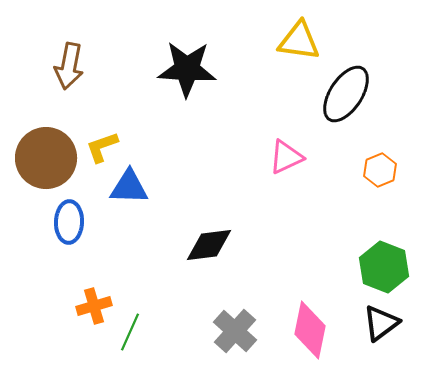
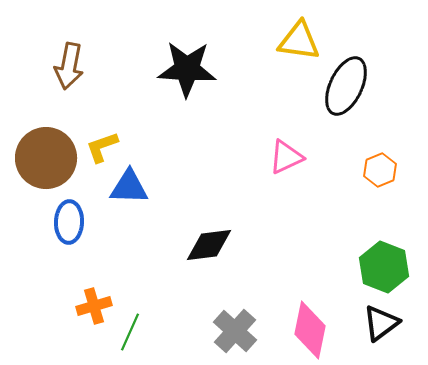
black ellipse: moved 8 px up; rotated 8 degrees counterclockwise
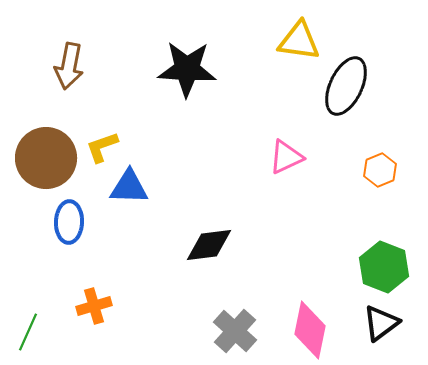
green line: moved 102 px left
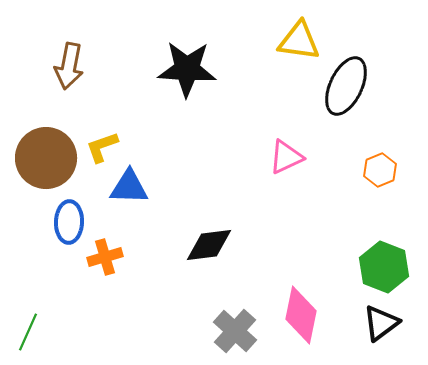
orange cross: moved 11 px right, 49 px up
pink diamond: moved 9 px left, 15 px up
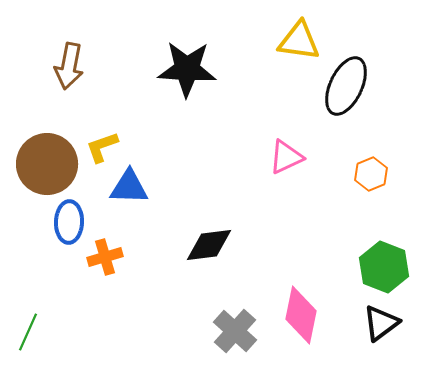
brown circle: moved 1 px right, 6 px down
orange hexagon: moved 9 px left, 4 px down
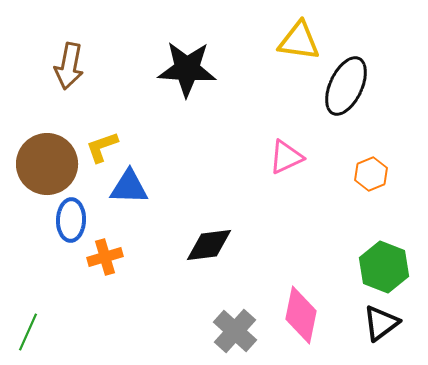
blue ellipse: moved 2 px right, 2 px up
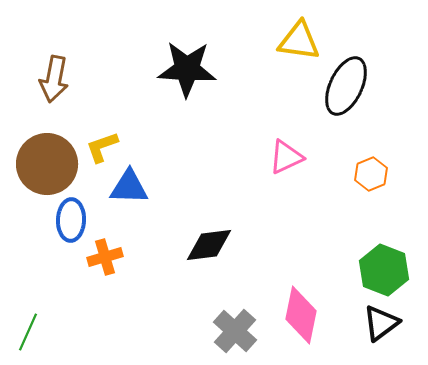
brown arrow: moved 15 px left, 13 px down
green hexagon: moved 3 px down
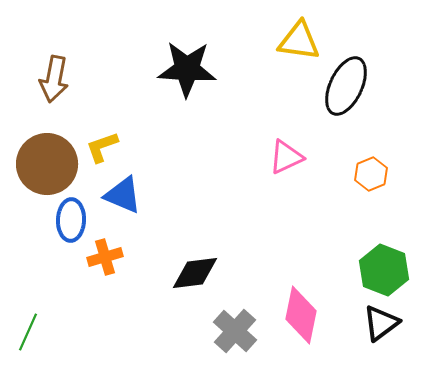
blue triangle: moved 6 px left, 8 px down; rotated 21 degrees clockwise
black diamond: moved 14 px left, 28 px down
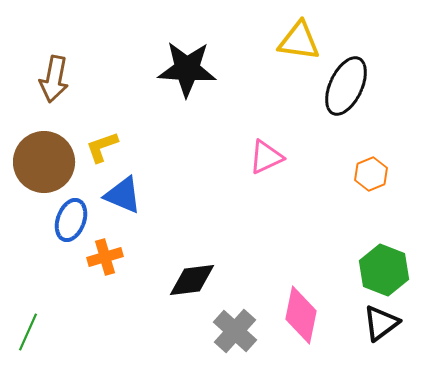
pink triangle: moved 20 px left
brown circle: moved 3 px left, 2 px up
blue ellipse: rotated 18 degrees clockwise
black diamond: moved 3 px left, 7 px down
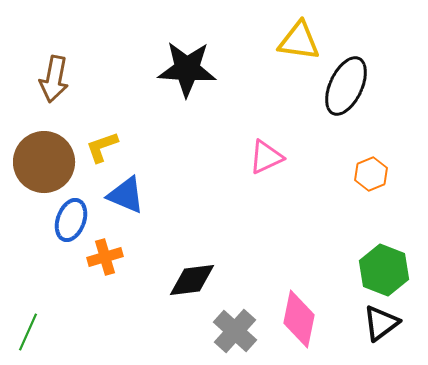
blue triangle: moved 3 px right
pink diamond: moved 2 px left, 4 px down
